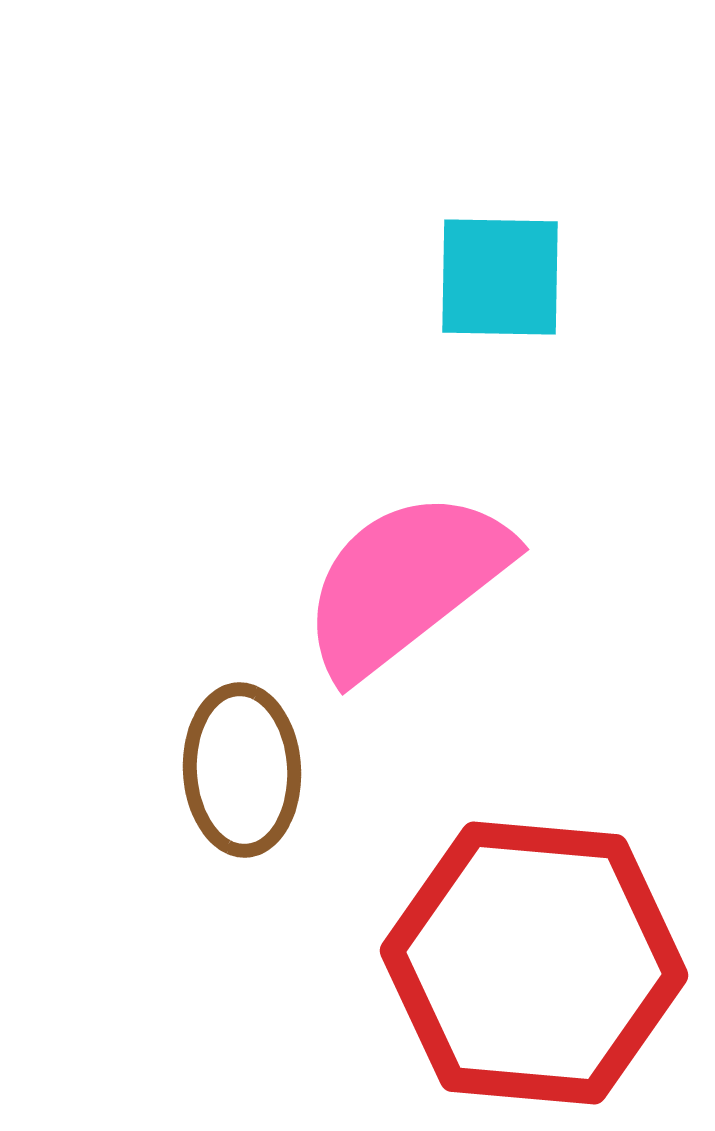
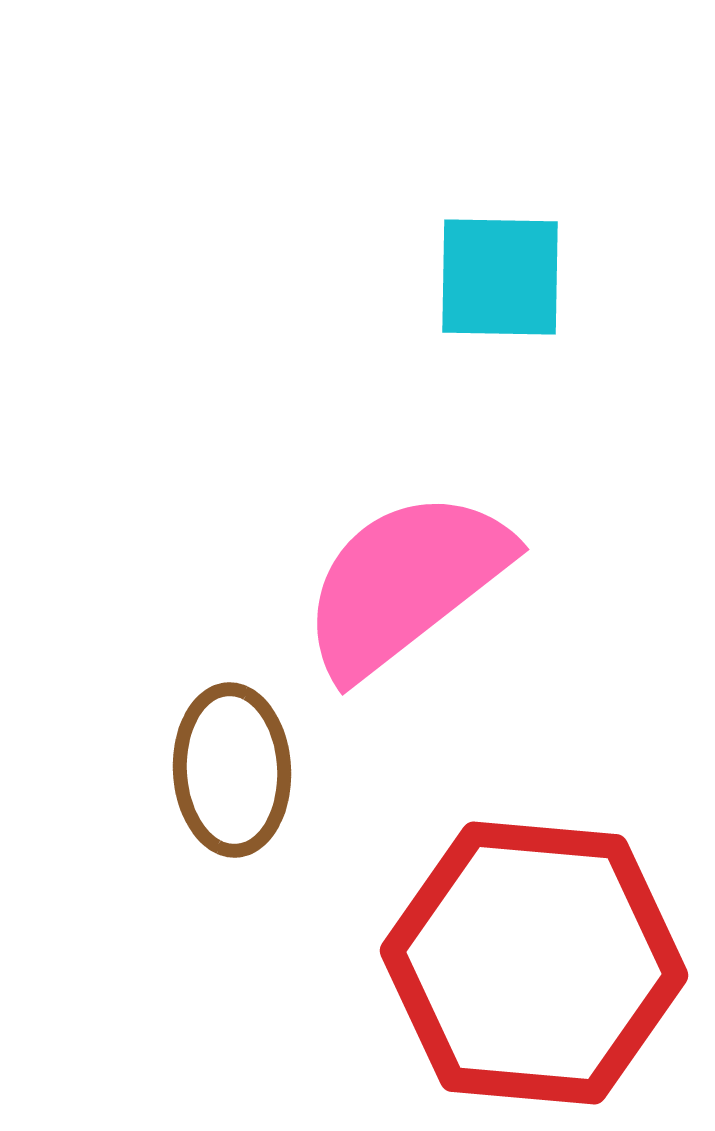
brown ellipse: moved 10 px left
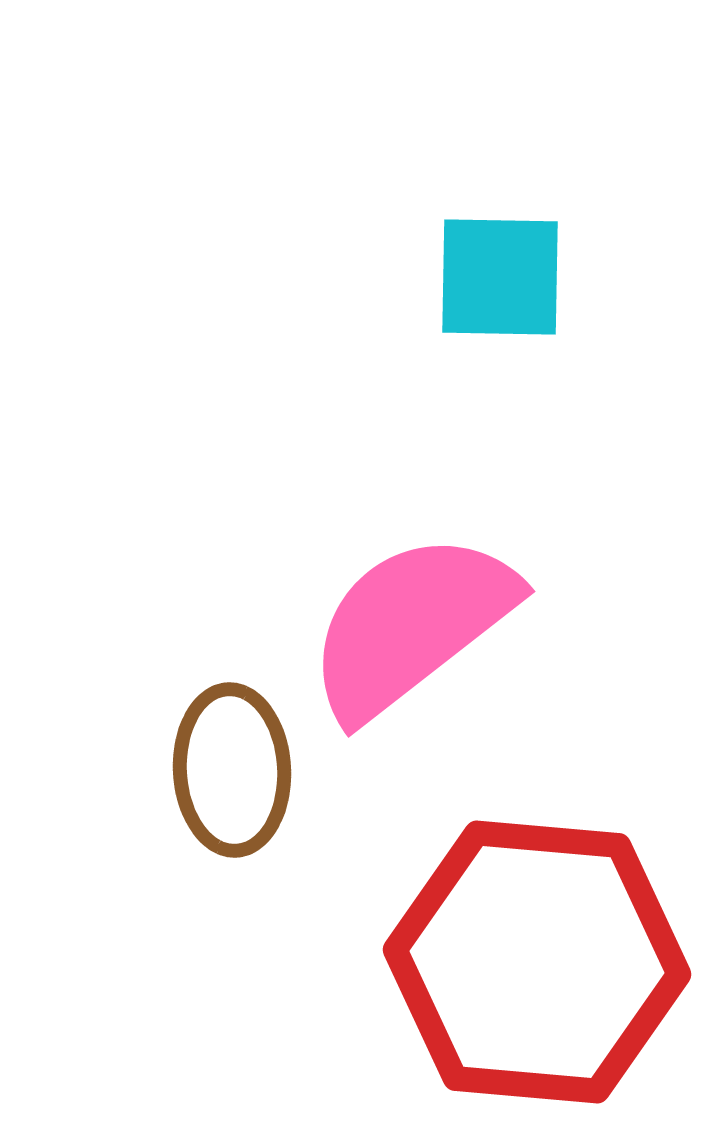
pink semicircle: moved 6 px right, 42 px down
red hexagon: moved 3 px right, 1 px up
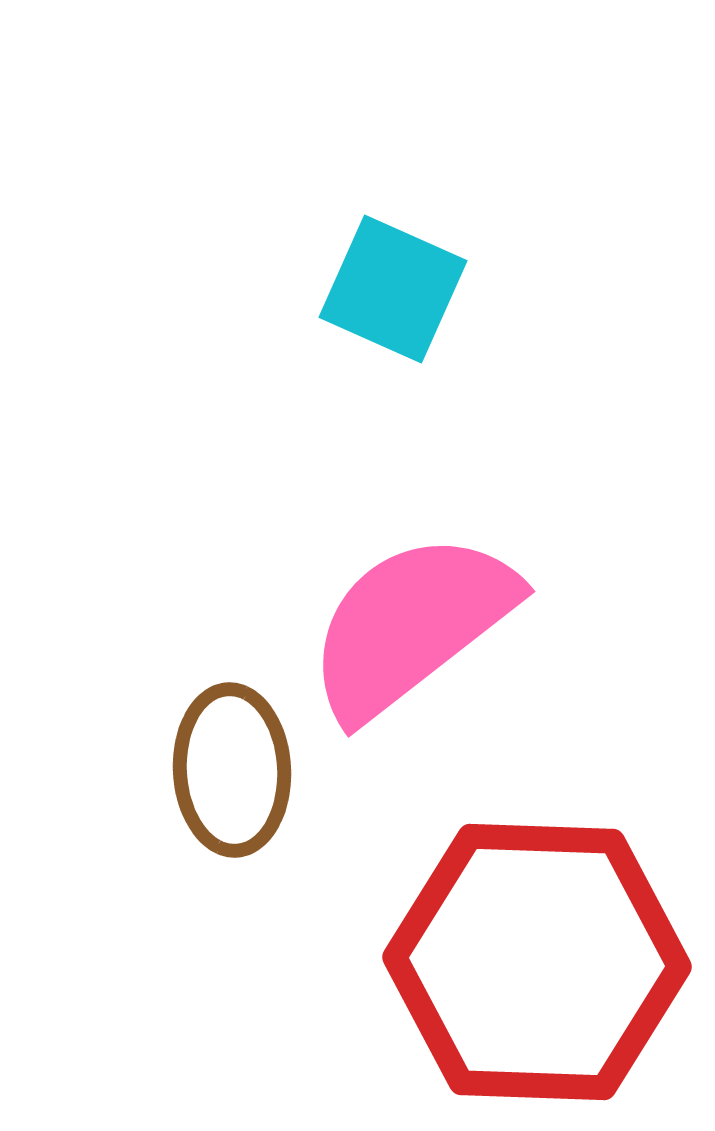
cyan square: moved 107 px left, 12 px down; rotated 23 degrees clockwise
red hexagon: rotated 3 degrees counterclockwise
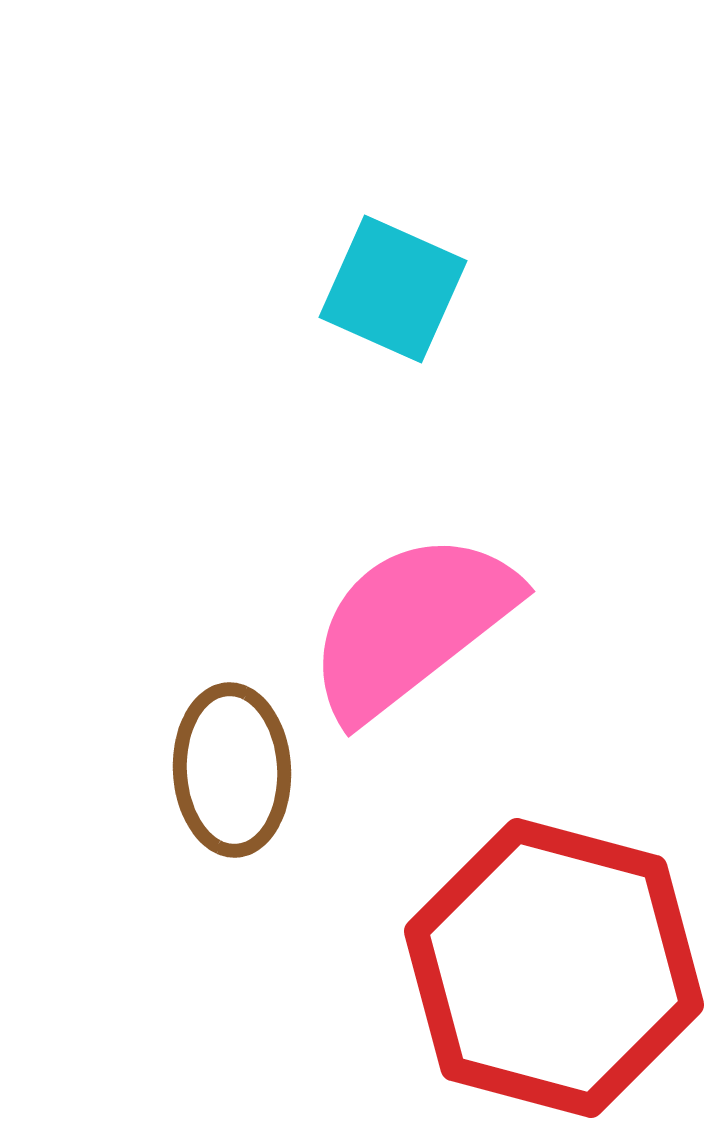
red hexagon: moved 17 px right, 6 px down; rotated 13 degrees clockwise
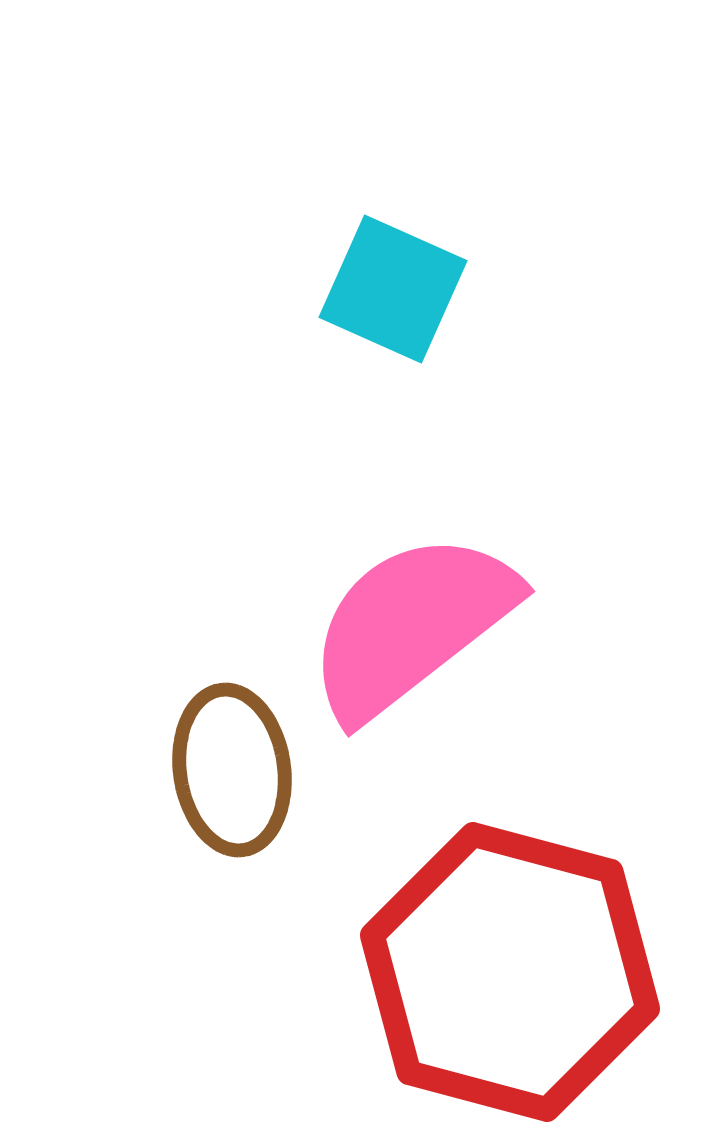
brown ellipse: rotated 5 degrees counterclockwise
red hexagon: moved 44 px left, 4 px down
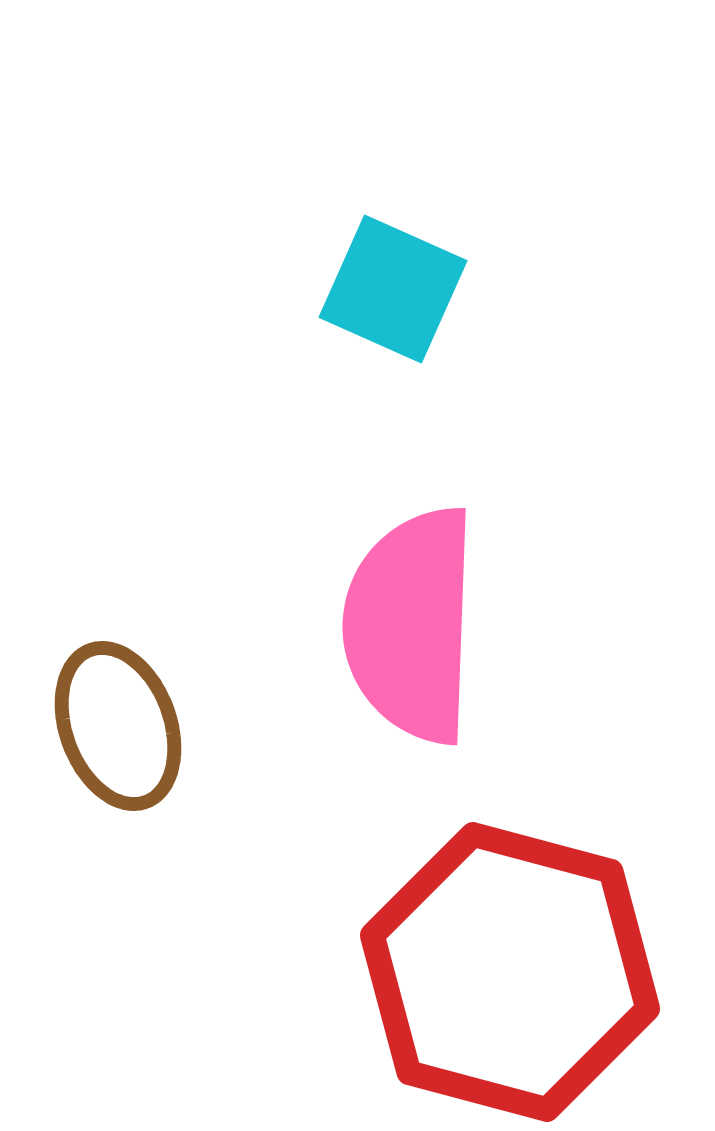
pink semicircle: rotated 50 degrees counterclockwise
brown ellipse: moved 114 px left, 44 px up; rotated 12 degrees counterclockwise
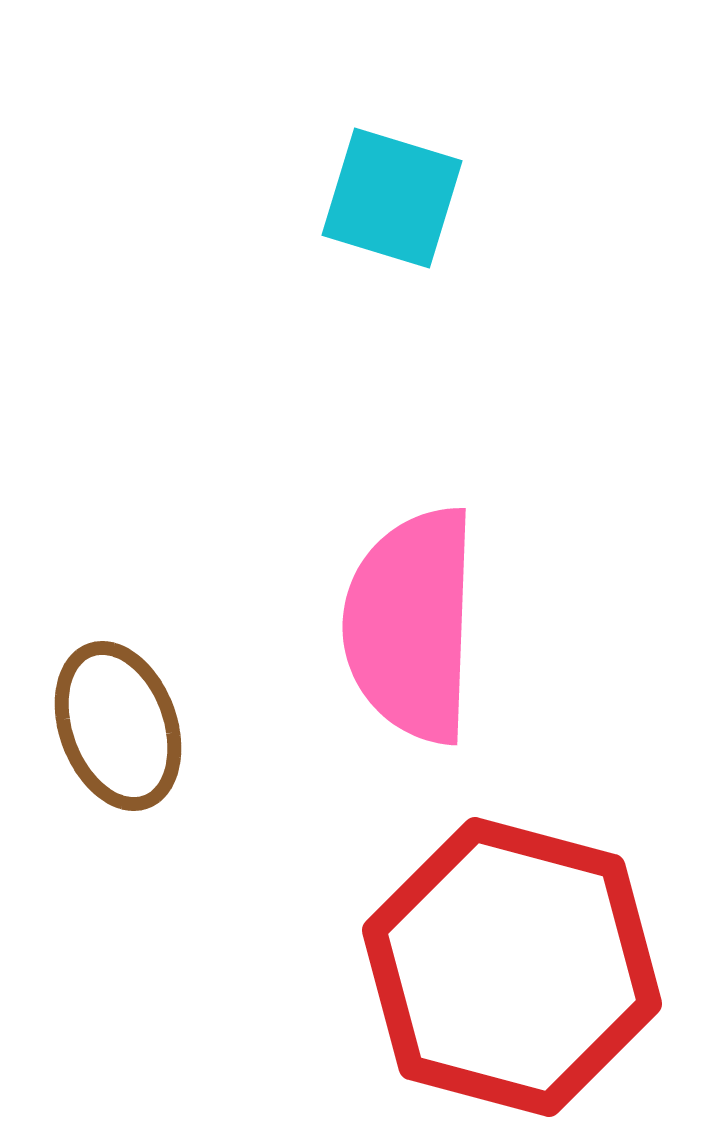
cyan square: moved 1 px left, 91 px up; rotated 7 degrees counterclockwise
red hexagon: moved 2 px right, 5 px up
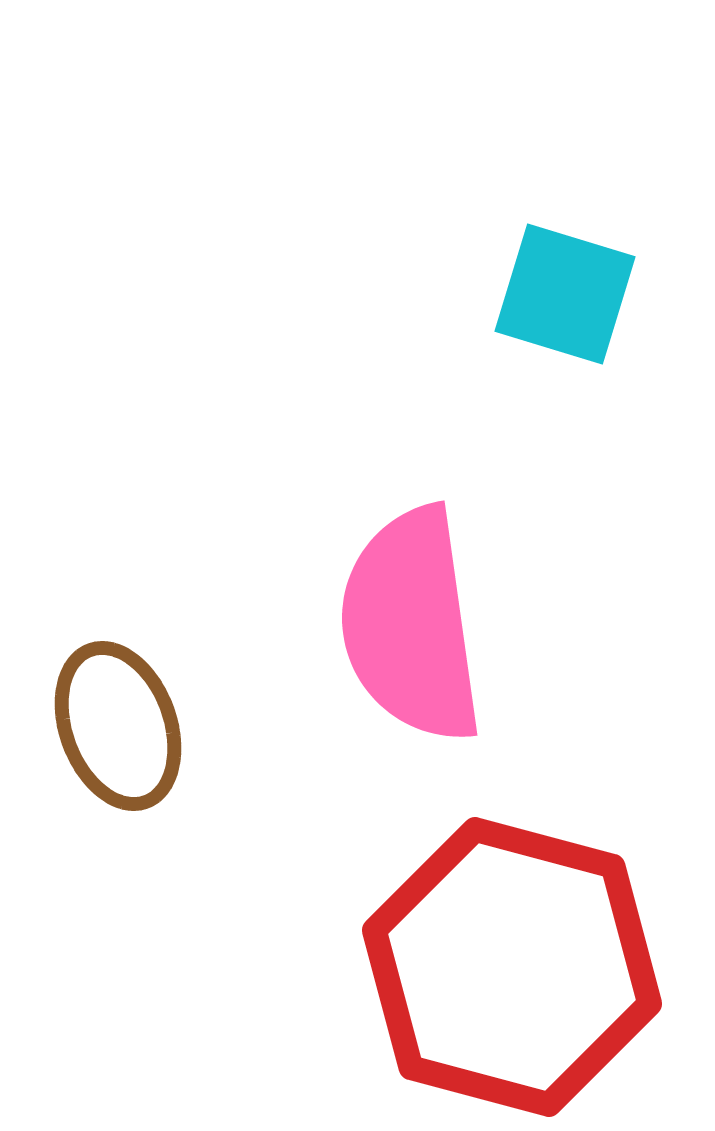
cyan square: moved 173 px right, 96 px down
pink semicircle: rotated 10 degrees counterclockwise
